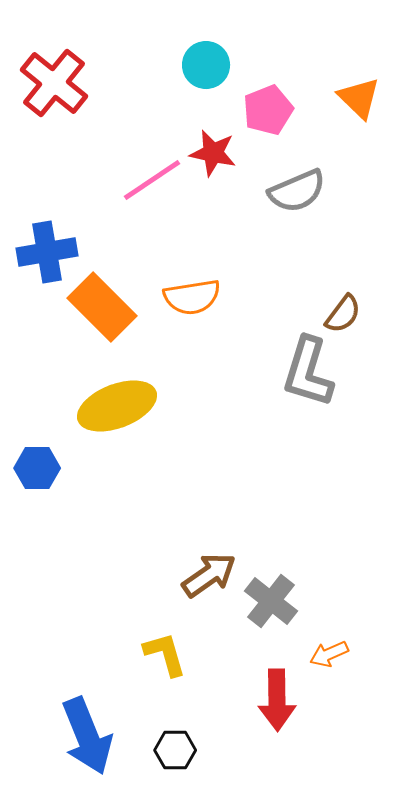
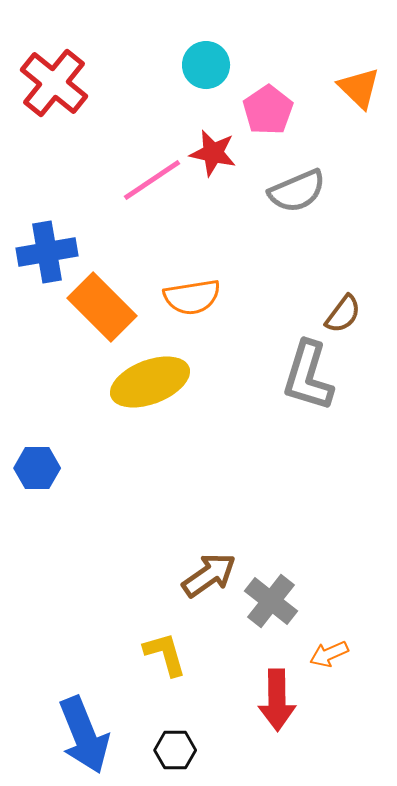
orange triangle: moved 10 px up
pink pentagon: rotated 12 degrees counterclockwise
gray L-shape: moved 4 px down
yellow ellipse: moved 33 px right, 24 px up
blue arrow: moved 3 px left, 1 px up
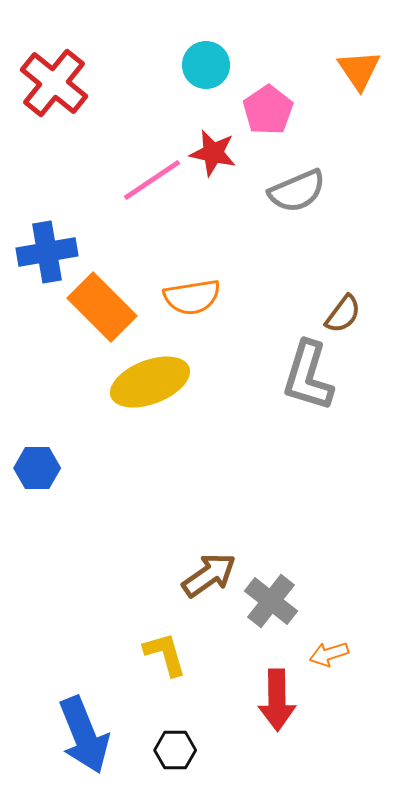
orange triangle: moved 18 px up; rotated 12 degrees clockwise
orange arrow: rotated 6 degrees clockwise
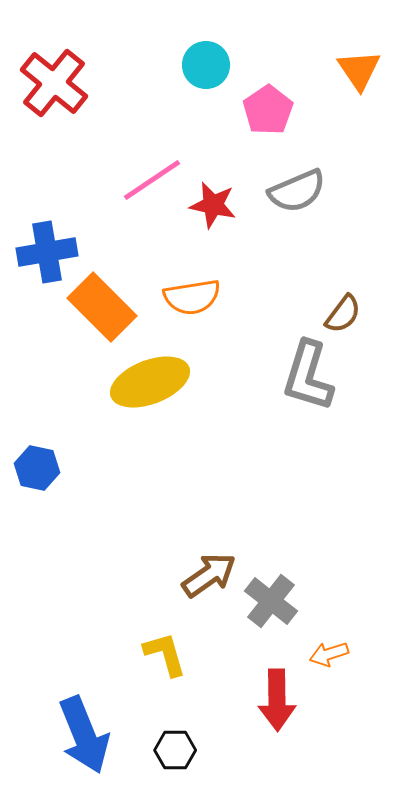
red star: moved 52 px down
blue hexagon: rotated 12 degrees clockwise
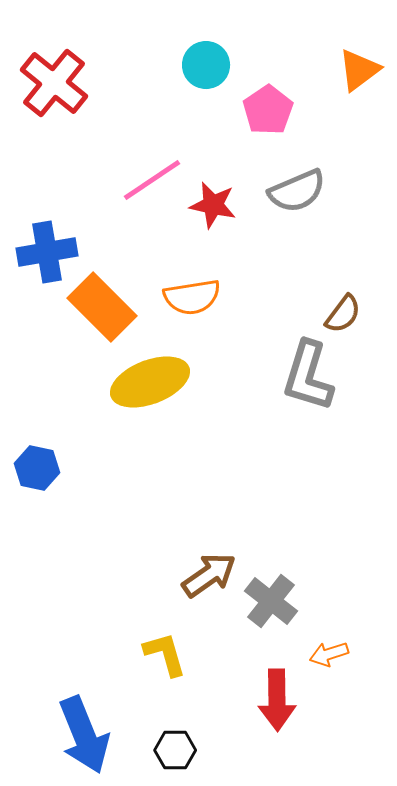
orange triangle: rotated 27 degrees clockwise
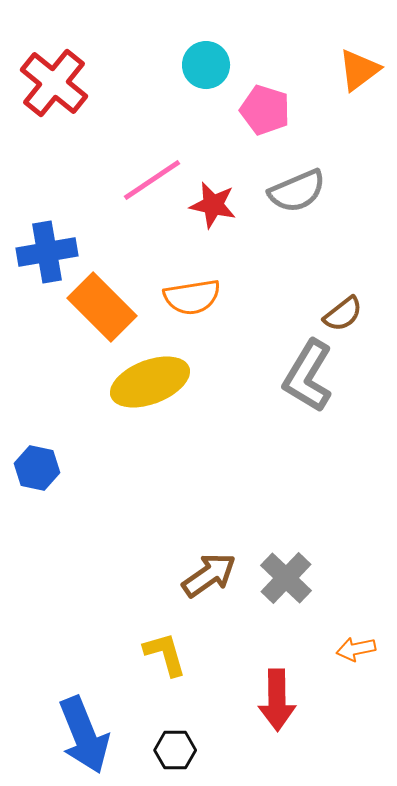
pink pentagon: moved 3 px left; rotated 21 degrees counterclockwise
brown semicircle: rotated 15 degrees clockwise
gray L-shape: rotated 14 degrees clockwise
gray cross: moved 15 px right, 23 px up; rotated 6 degrees clockwise
orange arrow: moved 27 px right, 5 px up; rotated 6 degrees clockwise
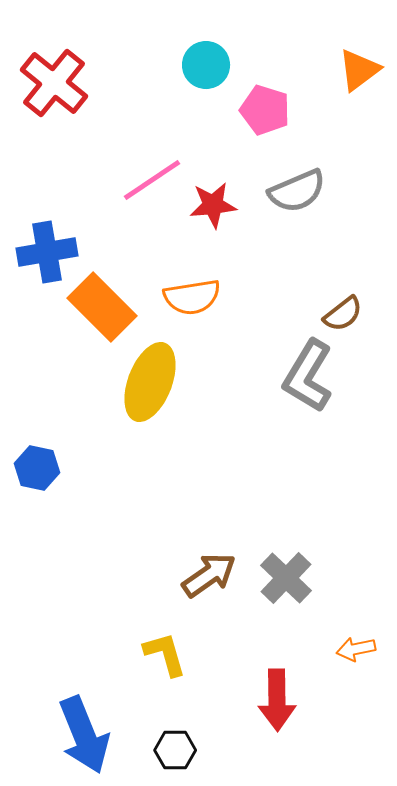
red star: rotated 18 degrees counterclockwise
yellow ellipse: rotated 48 degrees counterclockwise
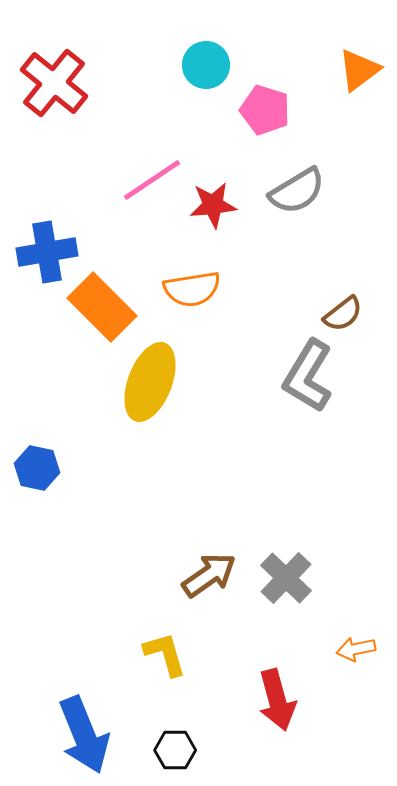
gray semicircle: rotated 8 degrees counterclockwise
orange semicircle: moved 8 px up
red arrow: rotated 14 degrees counterclockwise
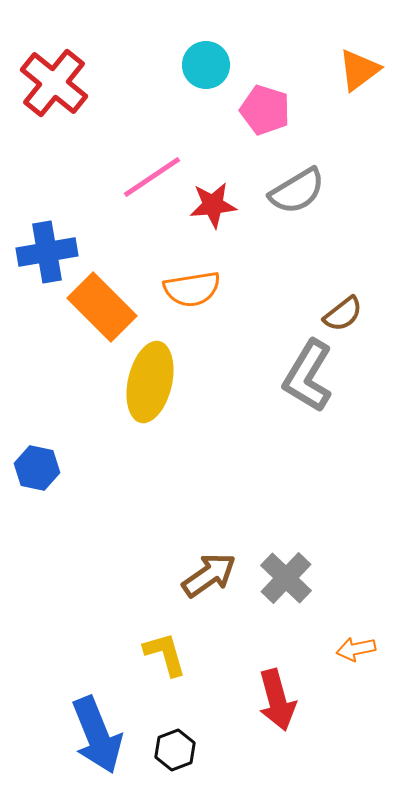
pink line: moved 3 px up
yellow ellipse: rotated 8 degrees counterclockwise
blue arrow: moved 13 px right
black hexagon: rotated 21 degrees counterclockwise
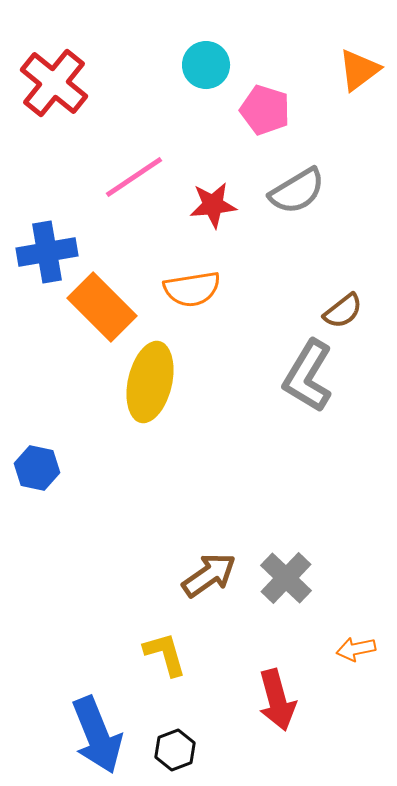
pink line: moved 18 px left
brown semicircle: moved 3 px up
